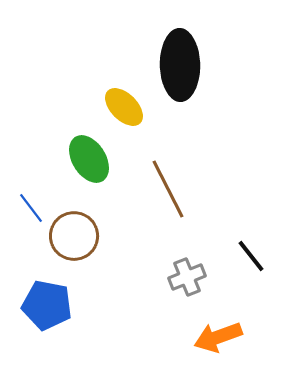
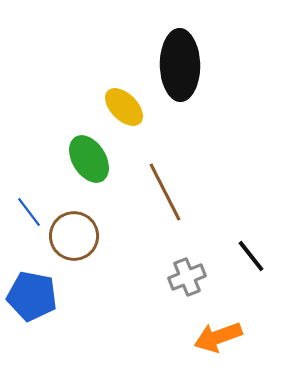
brown line: moved 3 px left, 3 px down
blue line: moved 2 px left, 4 px down
blue pentagon: moved 15 px left, 9 px up
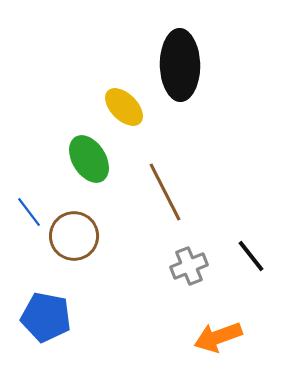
gray cross: moved 2 px right, 11 px up
blue pentagon: moved 14 px right, 21 px down
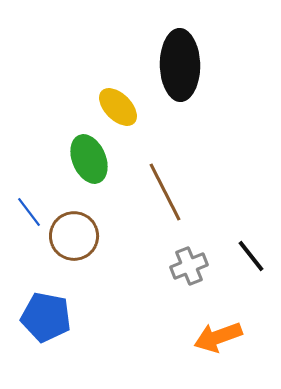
yellow ellipse: moved 6 px left
green ellipse: rotated 9 degrees clockwise
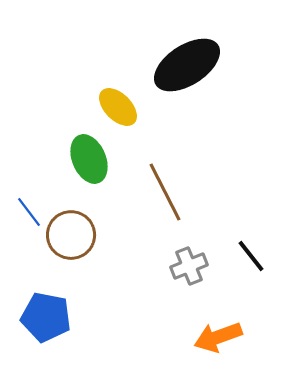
black ellipse: moved 7 px right; rotated 58 degrees clockwise
brown circle: moved 3 px left, 1 px up
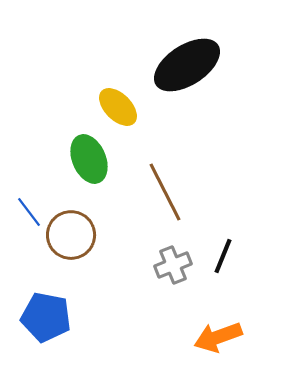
black line: moved 28 px left; rotated 60 degrees clockwise
gray cross: moved 16 px left, 1 px up
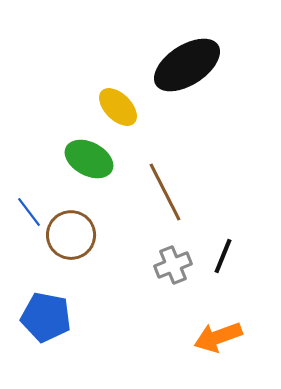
green ellipse: rotated 39 degrees counterclockwise
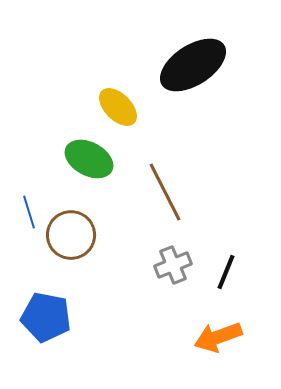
black ellipse: moved 6 px right
blue line: rotated 20 degrees clockwise
black line: moved 3 px right, 16 px down
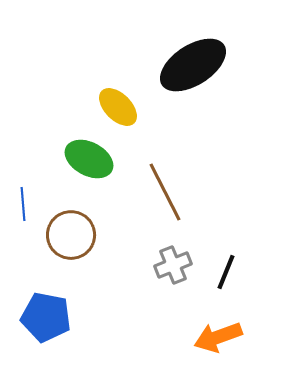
blue line: moved 6 px left, 8 px up; rotated 12 degrees clockwise
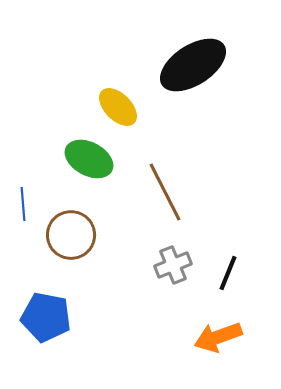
black line: moved 2 px right, 1 px down
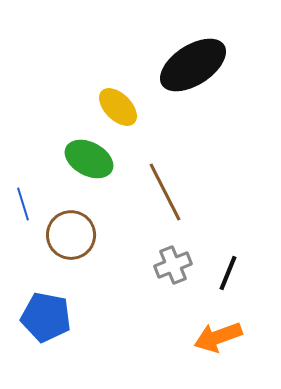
blue line: rotated 12 degrees counterclockwise
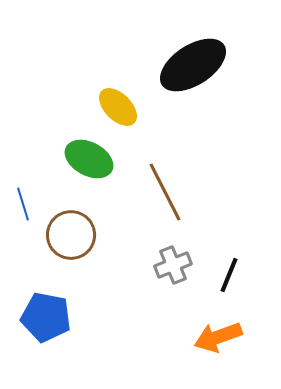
black line: moved 1 px right, 2 px down
